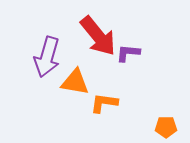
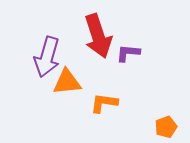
red arrow: rotated 21 degrees clockwise
orange triangle: moved 8 px left; rotated 16 degrees counterclockwise
orange pentagon: rotated 20 degrees counterclockwise
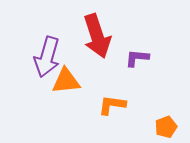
red arrow: moved 1 px left
purple L-shape: moved 9 px right, 5 px down
orange triangle: moved 1 px left, 1 px up
orange L-shape: moved 8 px right, 2 px down
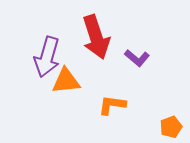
red arrow: moved 1 px left, 1 px down
purple L-shape: rotated 145 degrees counterclockwise
orange pentagon: moved 5 px right
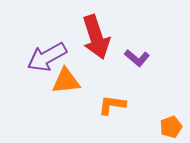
purple arrow: rotated 45 degrees clockwise
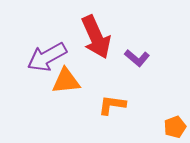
red arrow: rotated 6 degrees counterclockwise
orange pentagon: moved 4 px right
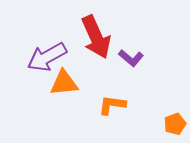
purple L-shape: moved 6 px left
orange triangle: moved 2 px left, 2 px down
orange pentagon: moved 3 px up
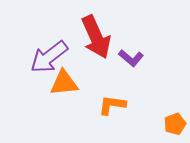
purple arrow: moved 2 px right; rotated 9 degrees counterclockwise
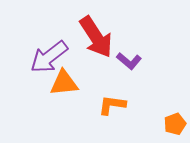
red arrow: rotated 9 degrees counterclockwise
purple L-shape: moved 2 px left, 3 px down
